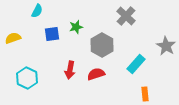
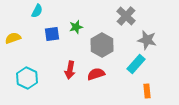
gray star: moved 19 px left, 6 px up; rotated 18 degrees counterclockwise
orange rectangle: moved 2 px right, 3 px up
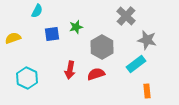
gray hexagon: moved 2 px down
cyan rectangle: rotated 12 degrees clockwise
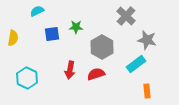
cyan semicircle: rotated 144 degrees counterclockwise
green star: rotated 16 degrees clockwise
yellow semicircle: rotated 119 degrees clockwise
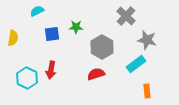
red arrow: moved 19 px left
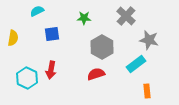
green star: moved 8 px right, 9 px up
gray star: moved 2 px right
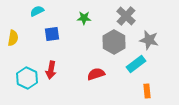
gray hexagon: moved 12 px right, 5 px up
